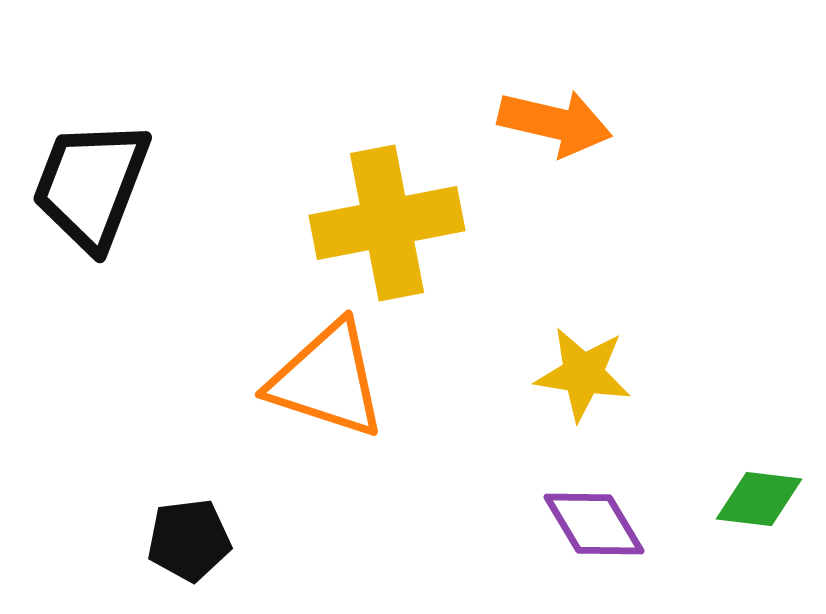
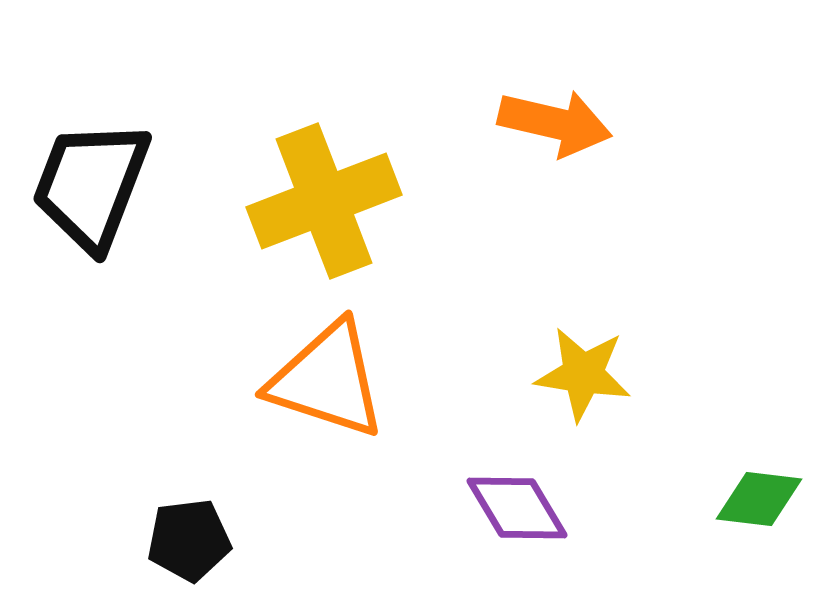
yellow cross: moved 63 px left, 22 px up; rotated 10 degrees counterclockwise
purple diamond: moved 77 px left, 16 px up
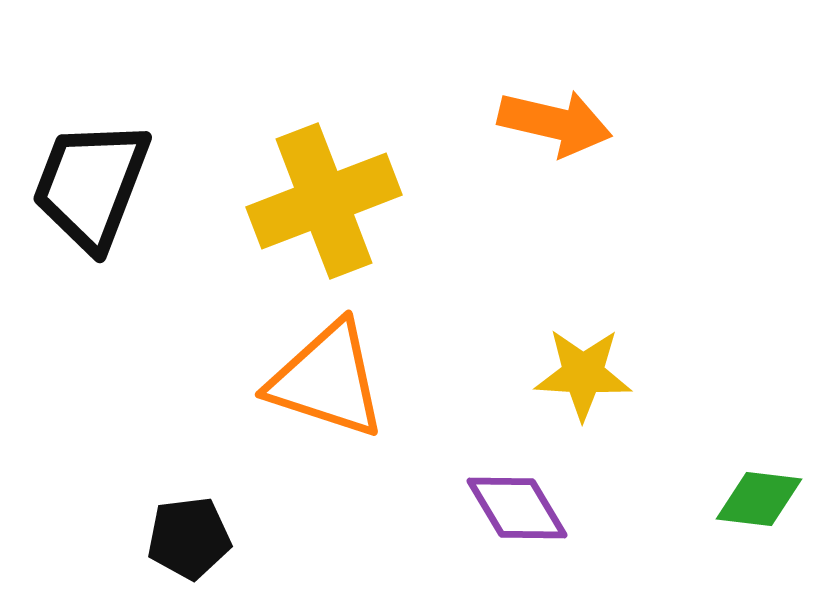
yellow star: rotated 6 degrees counterclockwise
black pentagon: moved 2 px up
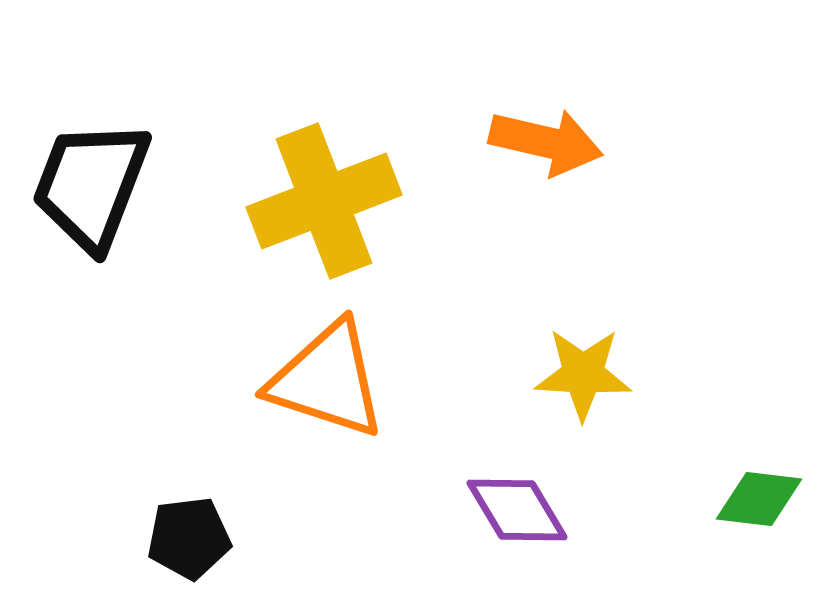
orange arrow: moved 9 px left, 19 px down
purple diamond: moved 2 px down
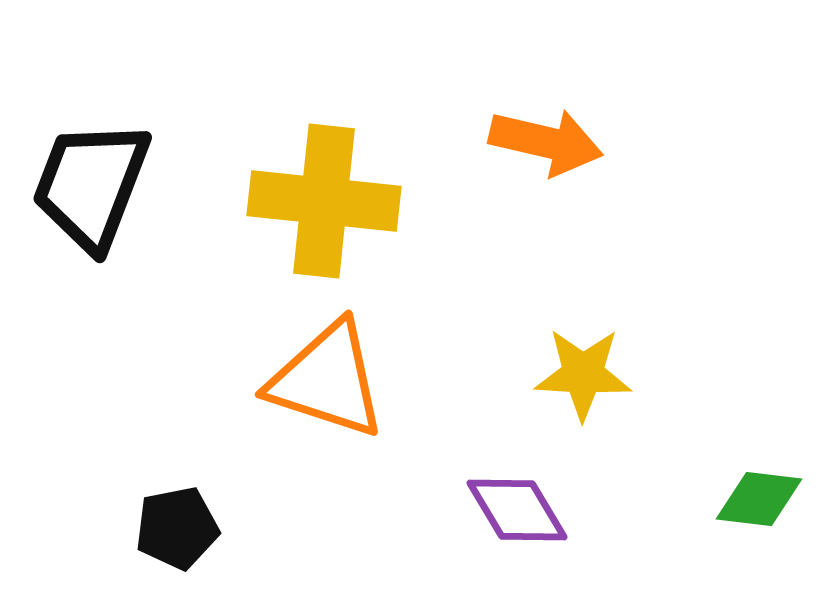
yellow cross: rotated 27 degrees clockwise
black pentagon: moved 12 px left, 10 px up; rotated 4 degrees counterclockwise
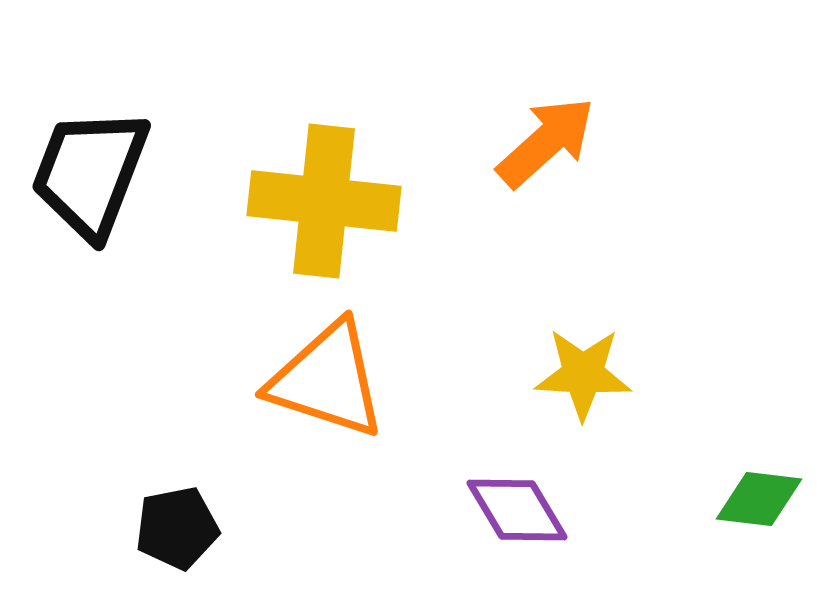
orange arrow: rotated 55 degrees counterclockwise
black trapezoid: moved 1 px left, 12 px up
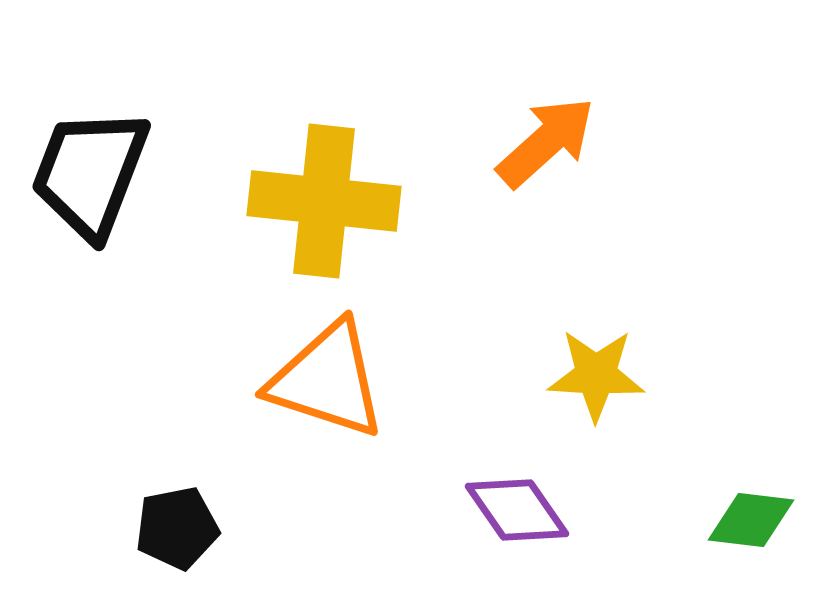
yellow star: moved 13 px right, 1 px down
green diamond: moved 8 px left, 21 px down
purple diamond: rotated 4 degrees counterclockwise
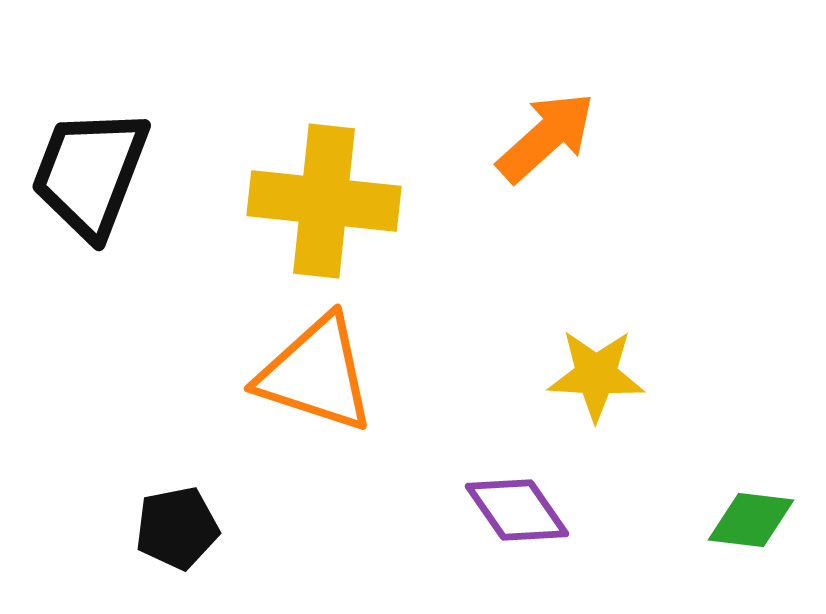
orange arrow: moved 5 px up
orange triangle: moved 11 px left, 6 px up
